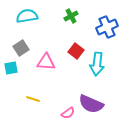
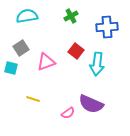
blue cross: rotated 20 degrees clockwise
pink triangle: rotated 24 degrees counterclockwise
cyan square: rotated 24 degrees clockwise
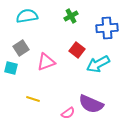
blue cross: moved 1 px down
red square: moved 1 px right, 1 px up
cyan arrow: moved 1 px right; rotated 55 degrees clockwise
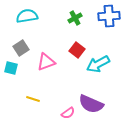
green cross: moved 4 px right, 2 px down
blue cross: moved 2 px right, 12 px up
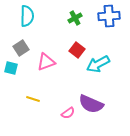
cyan semicircle: rotated 100 degrees clockwise
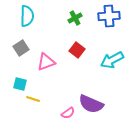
cyan arrow: moved 14 px right, 4 px up
cyan square: moved 9 px right, 16 px down
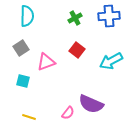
cyan arrow: moved 1 px left, 1 px down
cyan square: moved 3 px right, 3 px up
yellow line: moved 4 px left, 18 px down
pink semicircle: rotated 16 degrees counterclockwise
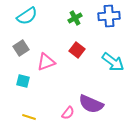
cyan semicircle: rotated 55 degrees clockwise
cyan arrow: moved 2 px right, 1 px down; rotated 115 degrees counterclockwise
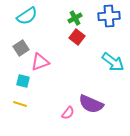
red square: moved 13 px up
pink triangle: moved 6 px left
yellow line: moved 9 px left, 13 px up
